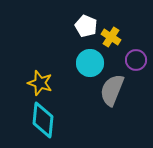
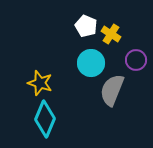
yellow cross: moved 3 px up
cyan circle: moved 1 px right
cyan diamond: moved 2 px right, 1 px up; rotated 18 degrees clockwise
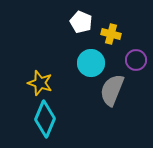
white pentagon: moved 5 px left, 4 px up
yellow cross: rotated 18 degrees counterclockwise
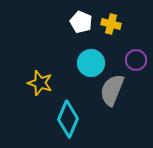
yellow cross: moved 10 px up
cyan diamond: moved 23 px right
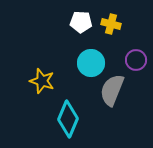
white pentagon: rotated 20 degrees counterclockwise
yellow star: moved 2 px right, 2 px up
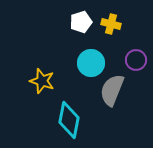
white pentagon: rotated 20 degrees counterclockwise
cyan diamond: moved 1 px right, 1 px down; rotated 12 degrees counterclockwise
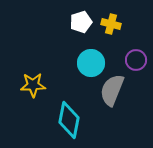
yellow star: moved 9 px left, 4 px down; rotated 20 degrees counterclockwise
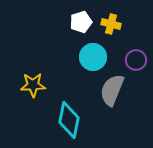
cyan circle: moved 2 px right, 6 px up
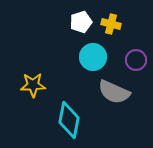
gray semicircle: moved 2 px right, 2 px down; rotated 88 degrees counterclockwise
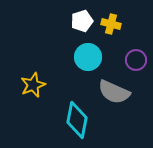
white pentagon: moved 1 px right, 1 px up
cyan circle: moved 5 px left
yellow star: rotated 20 degrees counterclockwise
cyan diamond: moved 8 px right
